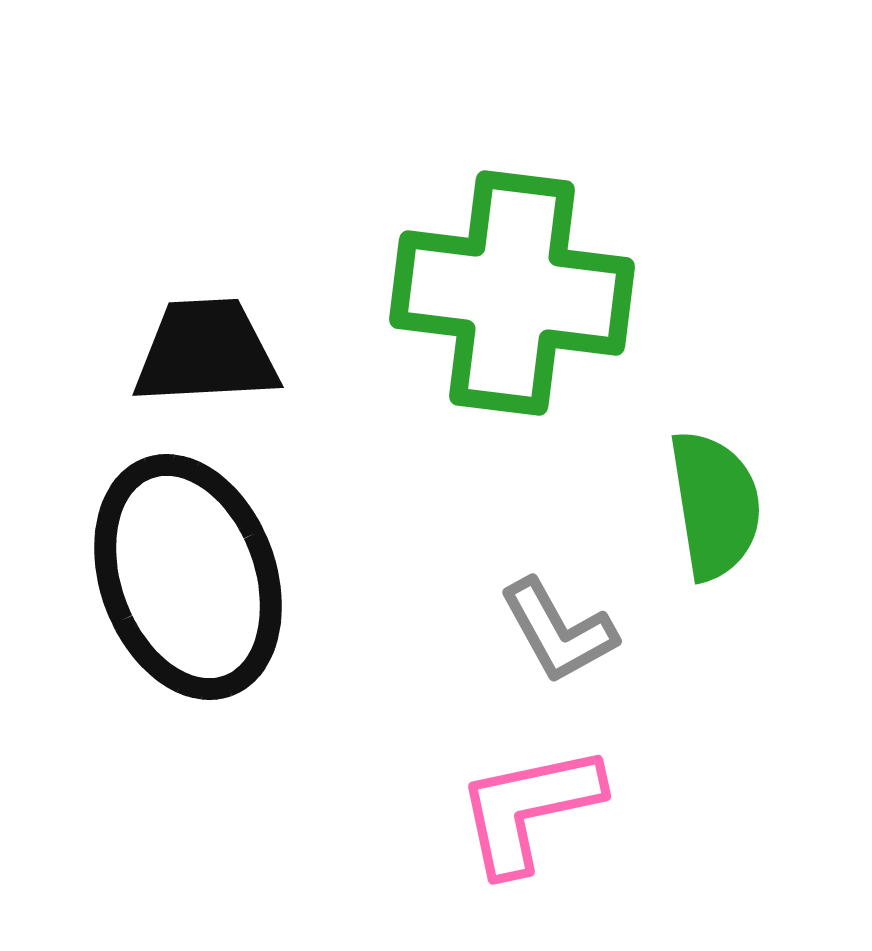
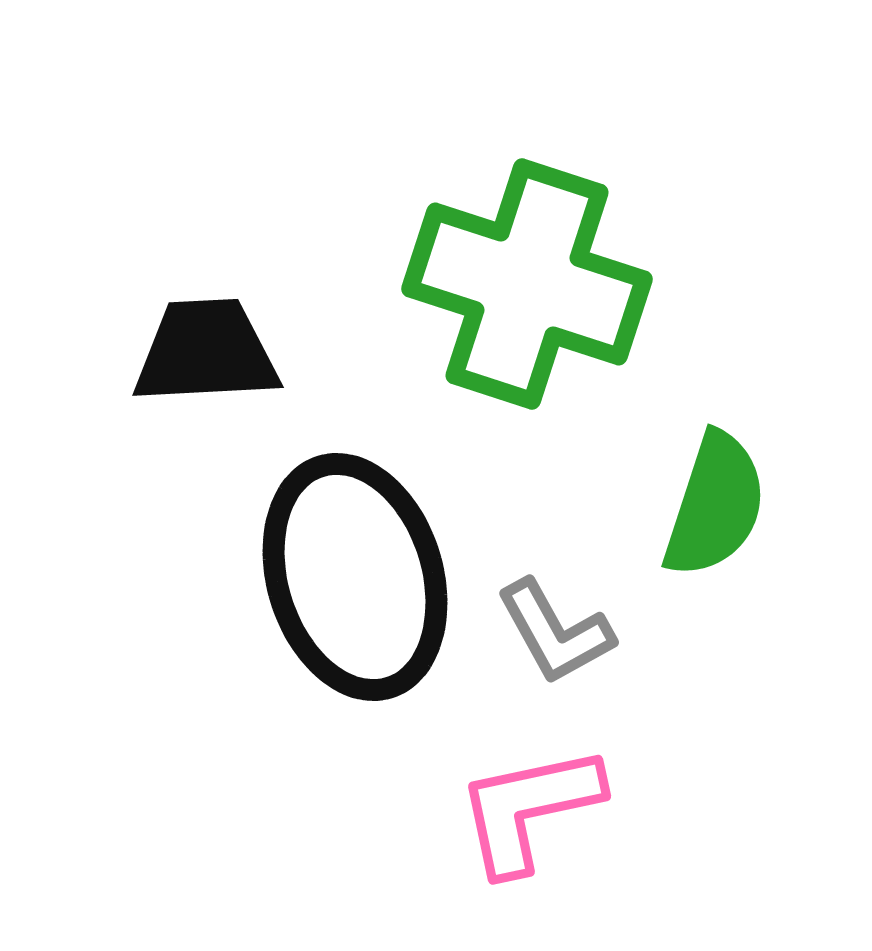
green cross: moved 15 px right, 9 px up; rotated 11 degrees clockwise
green semicircle: rotated 27 degrees clockwise
black ellipse: moved 167 px right; rotated 3 degrees clockwise
gray L-shape: moved 3 px left, 1 px down
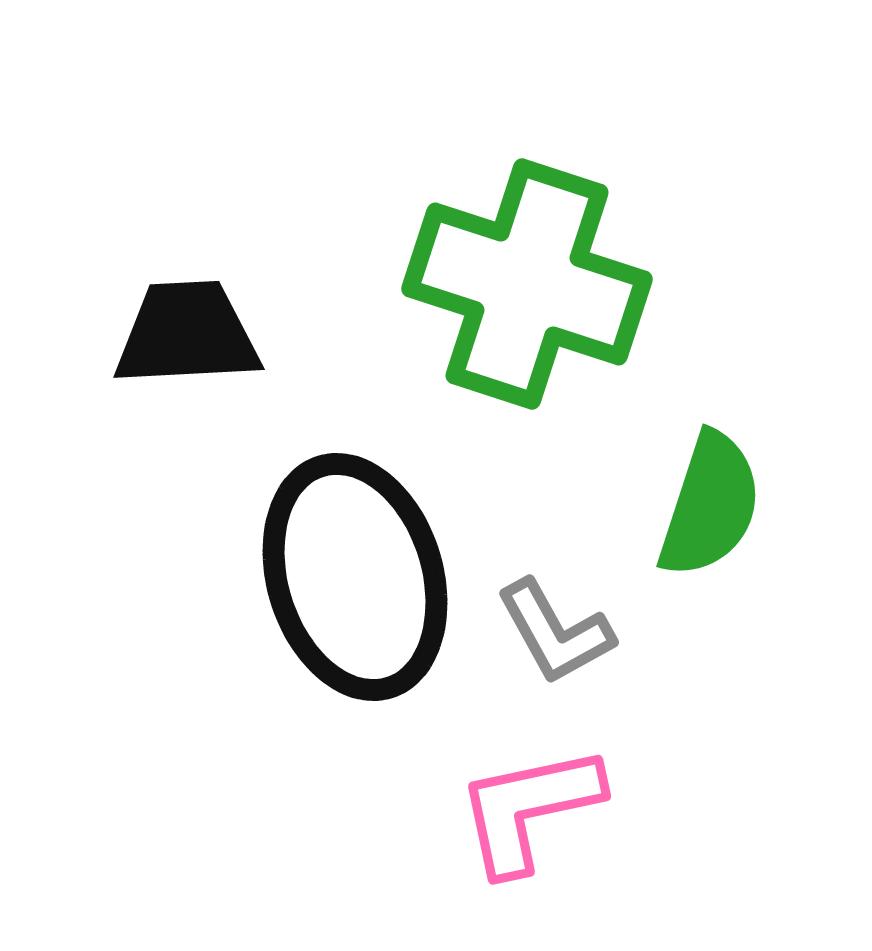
black trapezoid: moved 19 px left, 18 px up
green semicircle: moved 5 px left
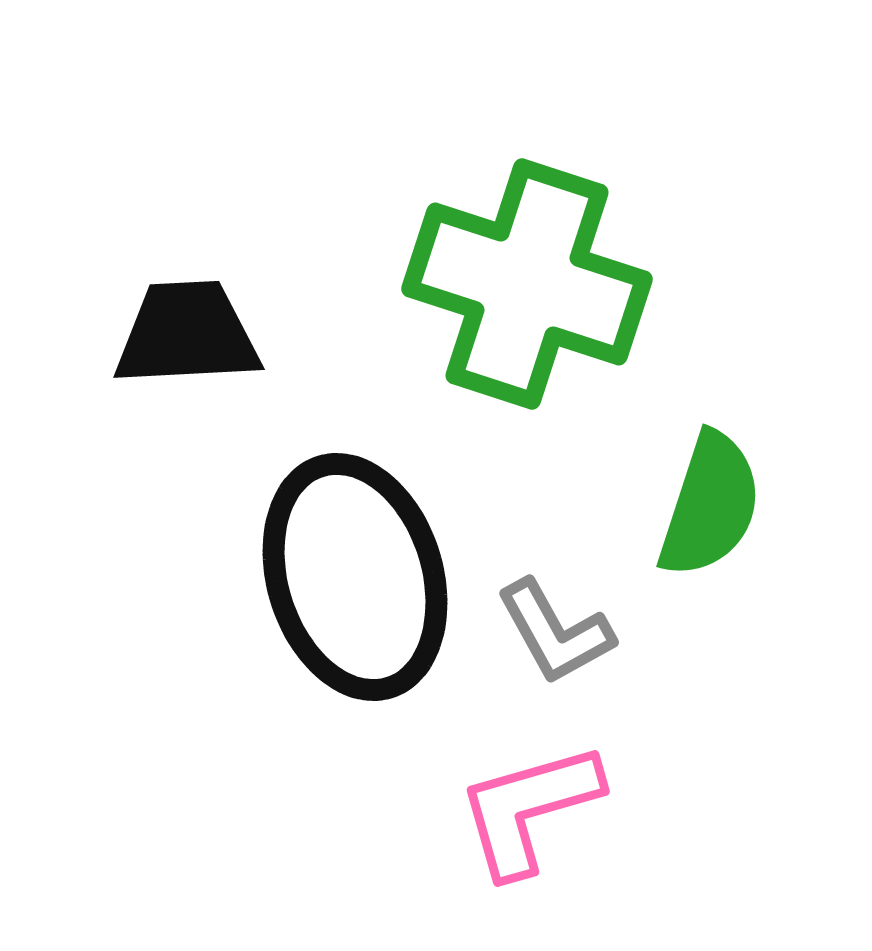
pink L-shape: rotated 4 degrees counterclockwise
